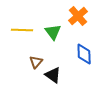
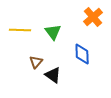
orange cross: moved 15 px right, 1 px down
yellow line: moved 2 px left
blue diamond: moved 2 px left
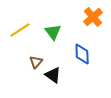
yellow line: rotated 35 degrees counterclockwise
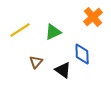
green triangle: rotated 42 degrees clockwise
black triangle: moved 10 px right, 5 px up
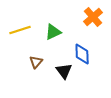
yellow line: rotated 15 degrees clockwise
black triangle: moved 1 px right, 1 px down; rotated 18 degrees clockwise
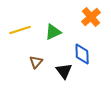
orange cross: moved 2 px left
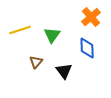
green triangle: moved 1 px left, 3 px down; rotated 30 degrees counterclockwise
blue diamond: moved 5 px right, 6 px up
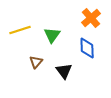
orange cross: moved 1 px down
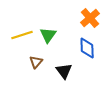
orange cross: moved 1 px left
yellow line: moved 2 px right, 5 px down
green triangle: moved 4 px left
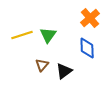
brown triangle: moved 6 px right, 3 px down
black triangle: rotated 30 degrees clockwise
